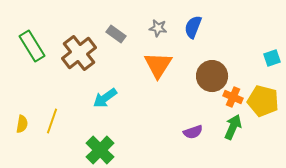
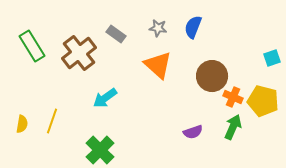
orange triangle: rotated 20 degrees counterclockwise
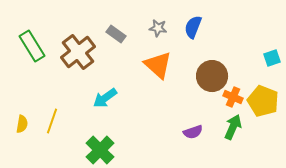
brown cross: moved 1 px left, 1 px up
yellow pentagon: rotated 8 degrees clockwise
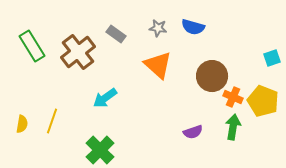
blue semicircle: rotated 95 degrees counterclockwise
green arrow: rotated 15 degrees counterclockwise
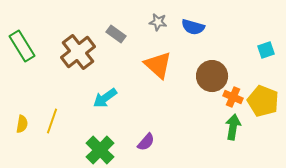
gray star: moved 6 px up
green rectangle: moved 10 px left
cyan square: moved 6 px left, 8 px up
purple semicircle: moved 47 px left, 10 px down; rotated 30 degrees counterclockwise
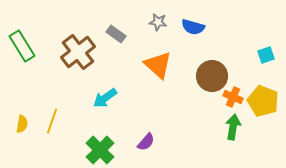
cyan square: moved 5 px down
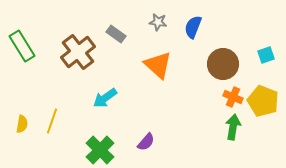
blue semicircle: rotated 95 degrees clockwise
brown circle: moved 11 px right, 12 px up
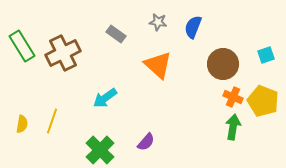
brown cross: moved 15 px left, 1 px down; rotated 12 degrees clockwise
